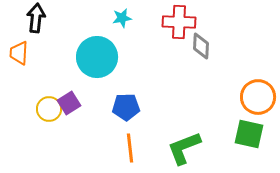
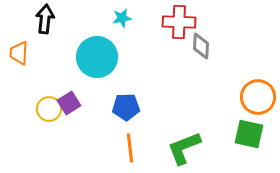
black arrow: moved 9 px right, 1 px down
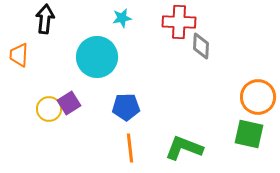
orange trapezoid: moved 2 px down
green L-shape: rotated 42 degrees clockwise
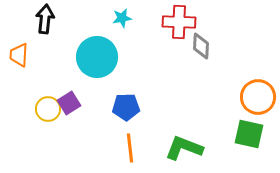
yellow circle: moved 1 px left
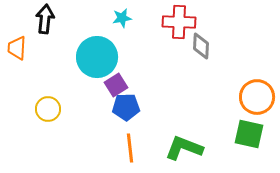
orange trapezoid: moved 2 px left, 7 px up
orange circle: moved 1 px left
purple square: moved 47 px right, 18 px up
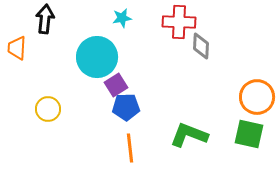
green L-shape: moved 5 px right, 13 px up
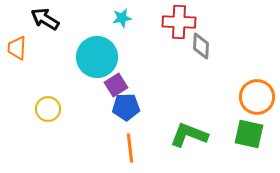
black arrow: rotated 64 degrees counterclockwise
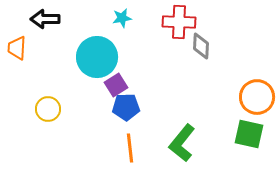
black arrow: rotated 32 degrees counterclockwise
green L-shape: moved 7 px left, 8 px down; rotated 72 degrees counterclockwise
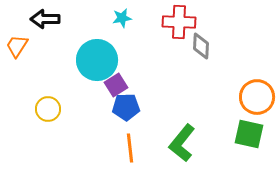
orange trapezoid: moved 2 px up; rotated 30 degrees clockwise
cyan circle: moved 3 px down
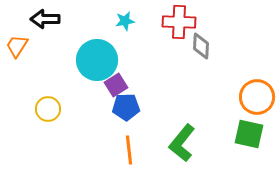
cyan star: moved 3 px right, 3 px down
orange line: moved 1 px left, 2 px down
